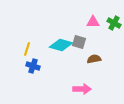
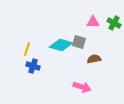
pink arrow: moved 2 px up; rotated 18 degrees clockwise
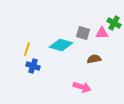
pink triangle: moved 9 px right, 11 px down
gray square: moved 4 px right, 9 px up
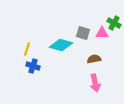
pink arrow: moved 13 px right, 4 px up; rotated 60 degrees clockwise
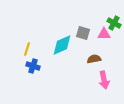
pink triangle: moved 2 px right, 1 px down
cyan diamond: moved 1 px right; rotated 40 degrees counterclockwise
pink arrow: moved 9 px right, 3 px up
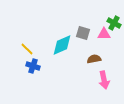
yellow line: rotated 64 degrees counterclockwise
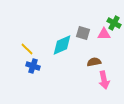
brown semicircle: moved 3 px down
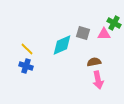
blue cross: moved 7 px left
pink arrow: moved 6 px left
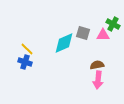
green cross: moved 1 px left, 1 px down
pink triangle: moved 1 px left, 1 px down
cyan diamond: moved 2 px right, 2 px up
brown semicircle: moved 3 px right, 3 px down
blue cross: moved 1 px left, 4 px up
pink arrow: rotated 18 degrees clockwise
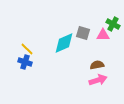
pink arrow: rotated 114 degrees counterclockwise
